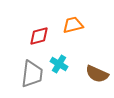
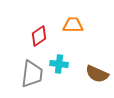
orange trapezoid: rotated 15 degrees clockwise
red diamond: rotated 20 degrees counterclockwise
cyan cross: rotated 24 degrees counterclockwise
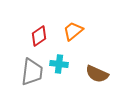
orange trapezoid: moved 6 px down; rotated 40 degrees counterclockwise
gray trapezoid: moved 2 px up
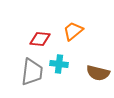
red diamond: moved 1 px right, 3 px down; rotated 40 degrees clockwise
brown semicircle: moved 1 px right, 1 px up; rotated 10 degrees counterclockwise
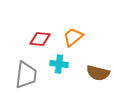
orange trapezoid: moved 6 px down
gray trapezoid: moved 6 px left, 3 px down
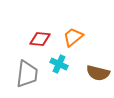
cyan cross: rotated 18 degrees clockwise
gray trapezoid: moved 1 px right, 1 px up
